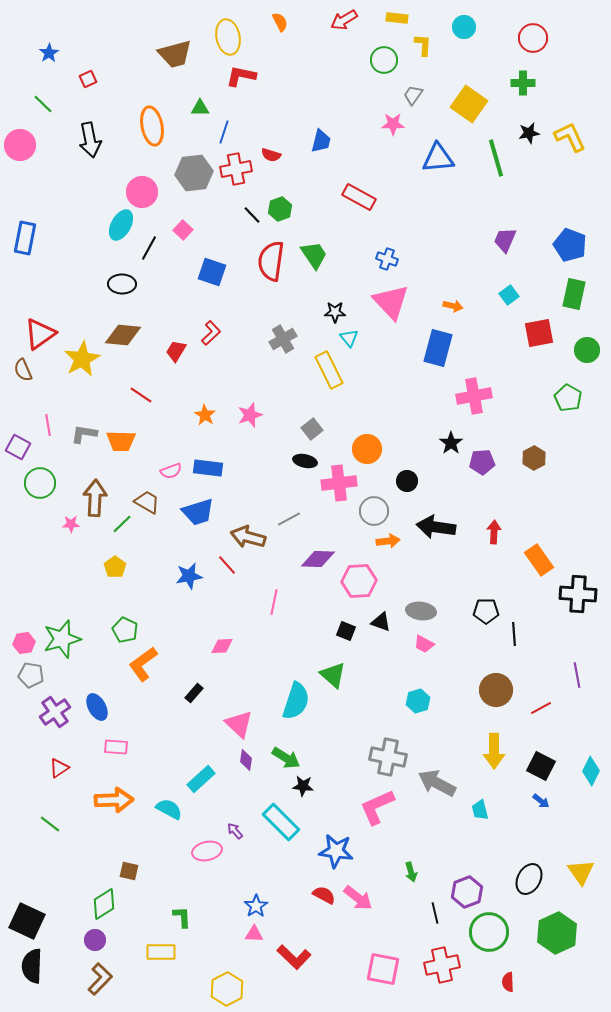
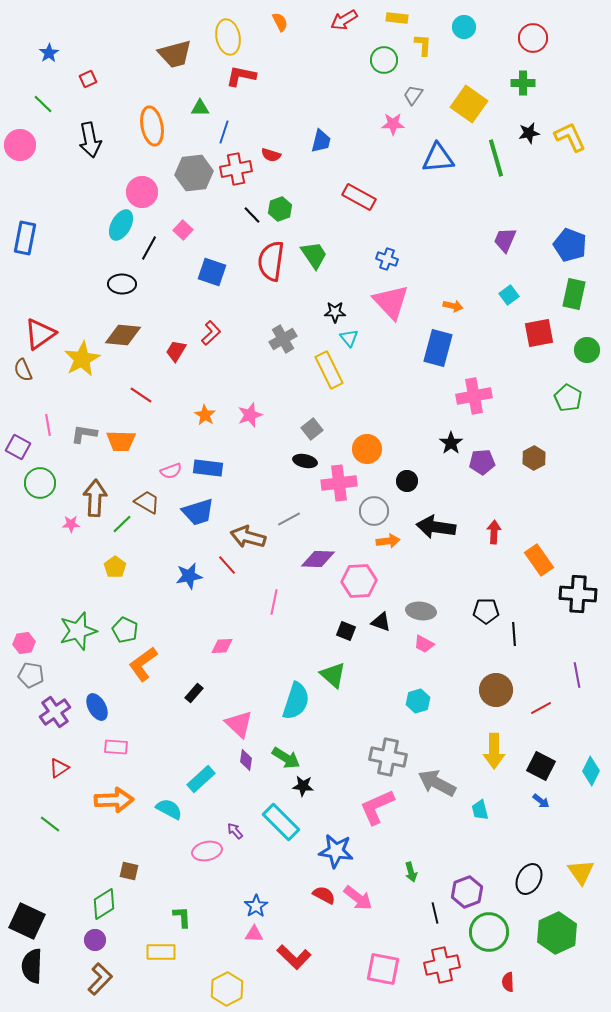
green star at (62, 639): moved 16 px right, 8 px up
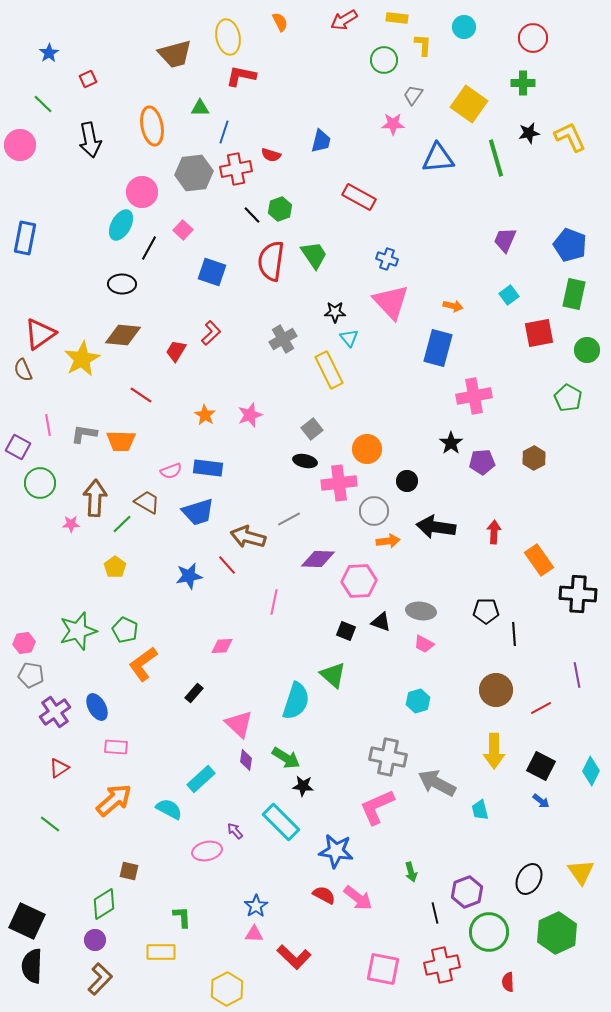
orange arrow at (114, 800): rotated 39 degrees counterclockwise
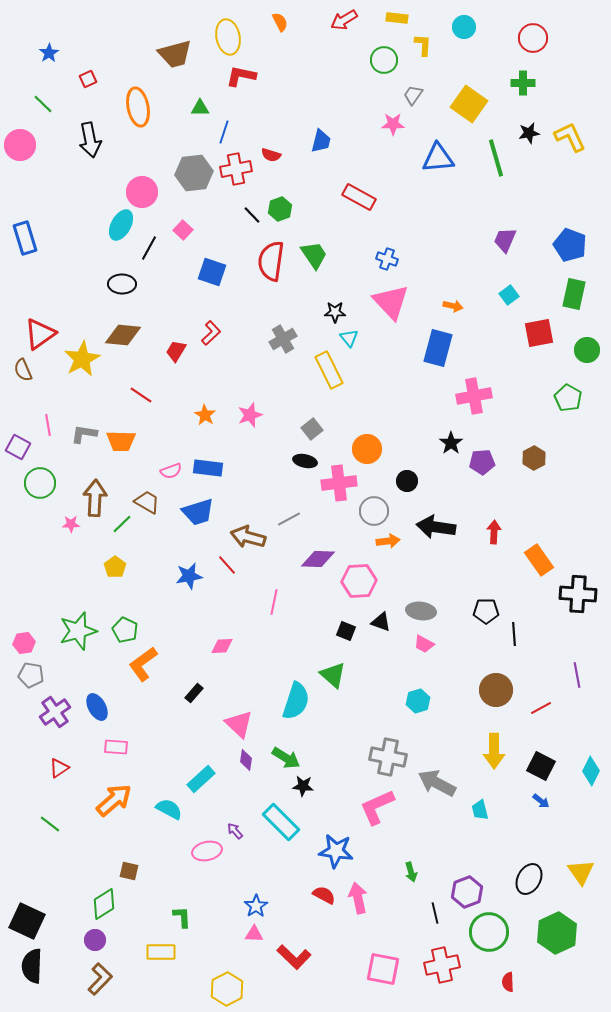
orange ellipse at (152, 126): moved 14 px left, 19 px up
blue rectangle at (25, 238): rotated 28 degrees counterclockwise
pink arrow at (358, 898): rotated 140 degrees counterclockwise
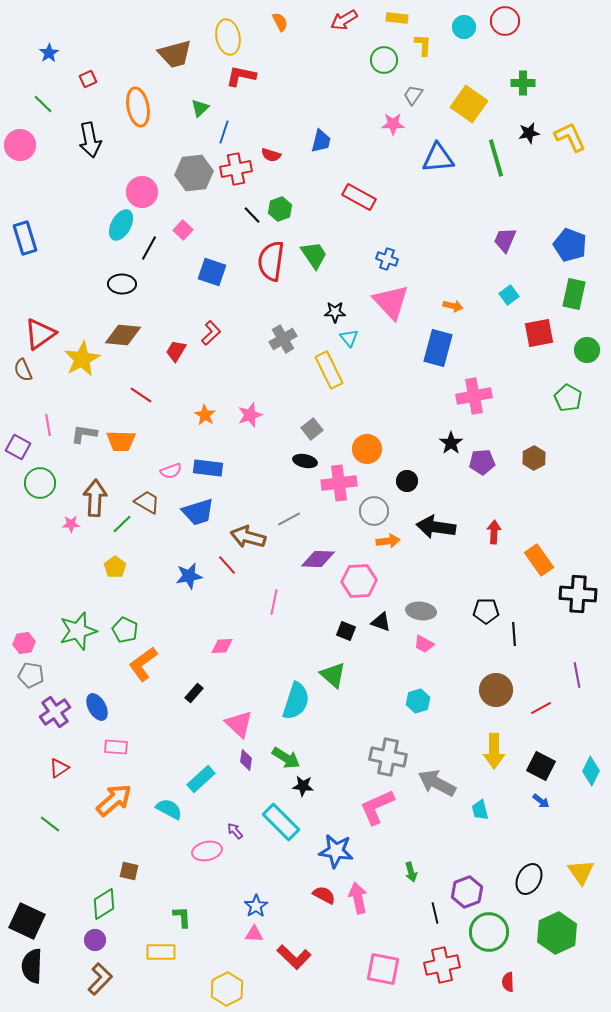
red circle at (533, 38): moved 28 px left, 17 px up
green triangle at (200, 108): rotated 42 degrees counterclockwise
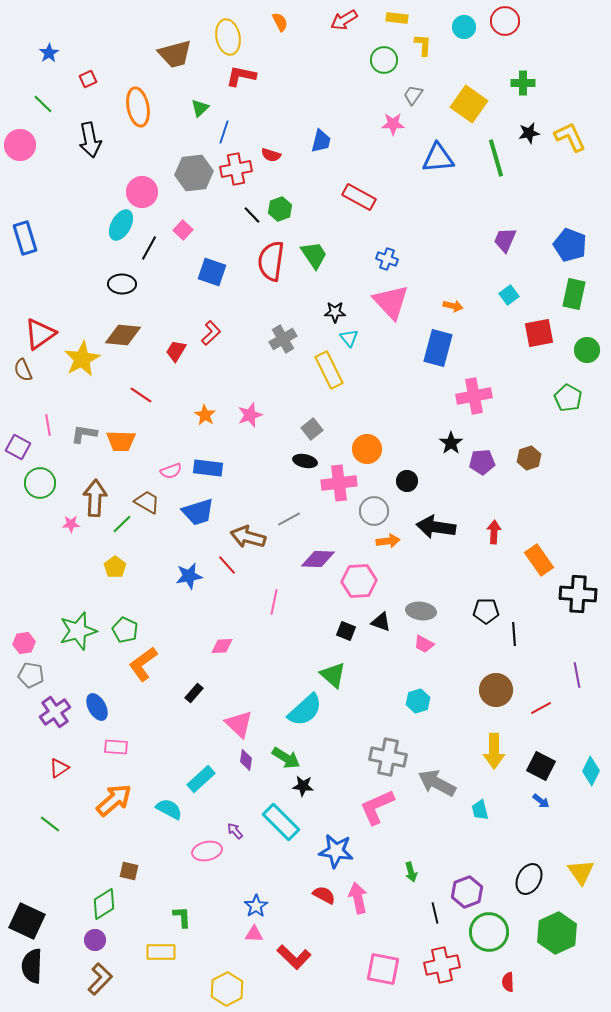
brown hexagon at (534, 458): moved 5 px left; rotated 10 degrees clockwise
cyan semicircle at (296, 701): moved 9 px right, 9 px down; rotated 30 degrees clockwise
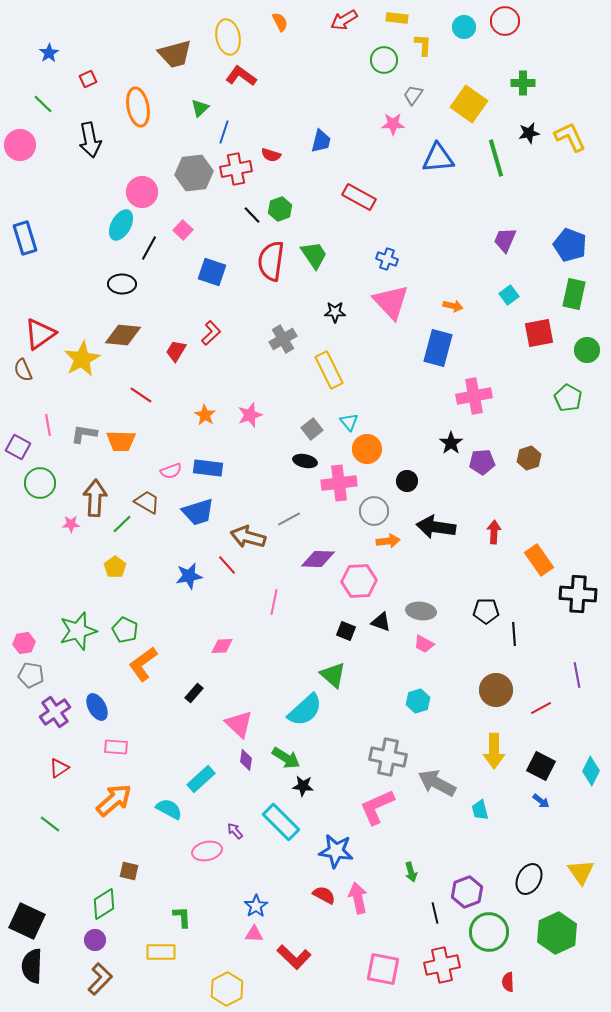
red L-shape at (241, 76): rotated 24 degrees clockwise
cyan triangle at (349, 338): moved 84 px down
